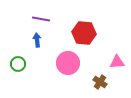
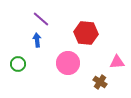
purple line: rotated 30 degrees clockwise
red hexagon: moved 2 px right
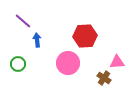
purple line: moved 18 px left, 2 px down
red hexagon: moved 1 px left, 3 px down; rotated 10 degrees counterclockwise
brown cross: moved 4 px right, 4 px up
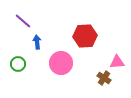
blue arrow: moved 2 px down
pink circle: moved 7 px left
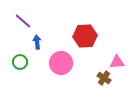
green circle: moved 2 px right, 2 px up
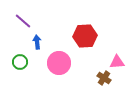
pink circle: moved 2 px left
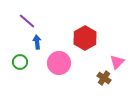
purple line: moved 4 px right
red hexagon: moved 2 px down; rotated 25 degrees counterclockwise
pink triangle: rotated 42 degrees counterclockwise
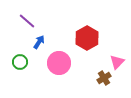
red hexagon: moved 2 px right
blue arrow: moved 2 px right; rotated 40 degrees clockwise
brown cross: rotated 24 degrees clockwise
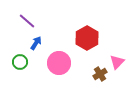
blue arrow: moved 3 px left, 1 px down
brown cross: moved 4 px left, 4 px up
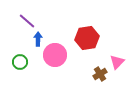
red hexagon: rotated 20 degrees clockwise
blue arrow: moved 2 px right, 4 px up; rotated 32 degrees counterclockwise
pink circle: moved 4 px left, 8 px up
